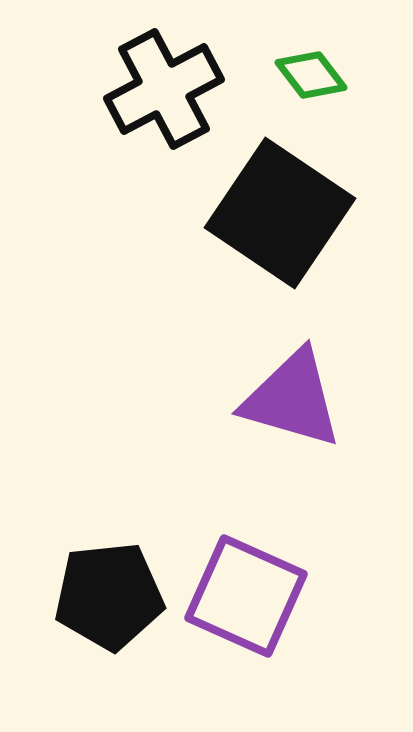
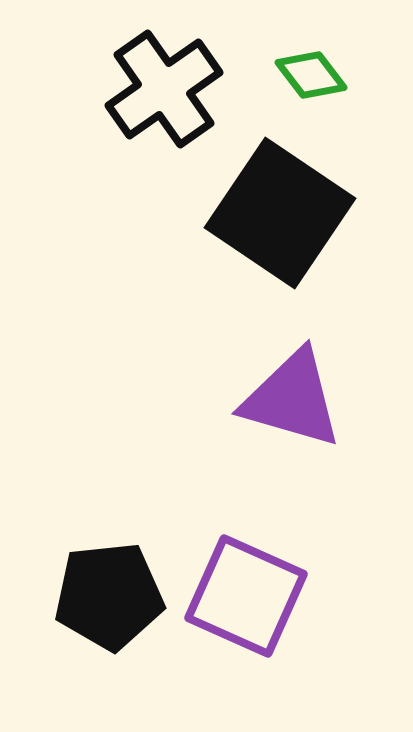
black cross: rotated 7 degrees counterclockwise
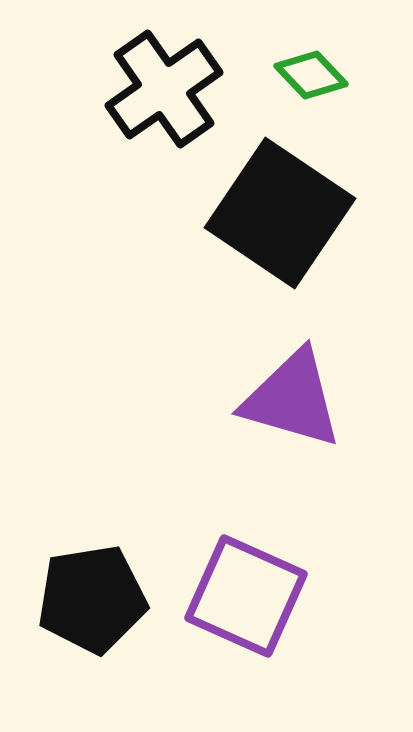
green diamond: rotated 6 degrees counterclockwise
black pentagon: moved 17 px left, 3 px down; rotated 3 degrees counterclockwise
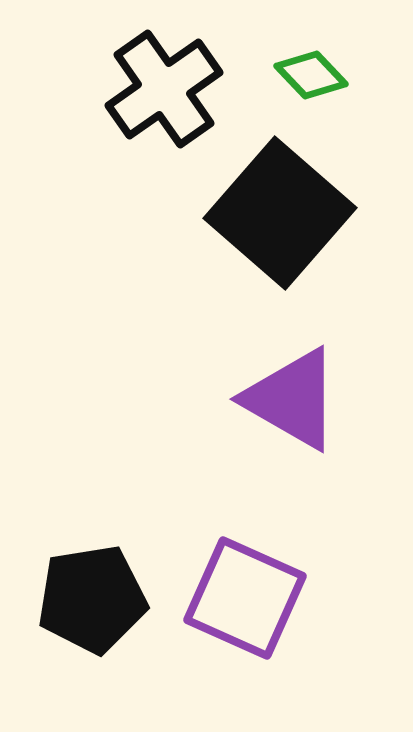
black square: rotated 7 degrees clockwise
purple triangle: rotated 14 degrees clockwise
purple square: moved 1 px left, 2 px down
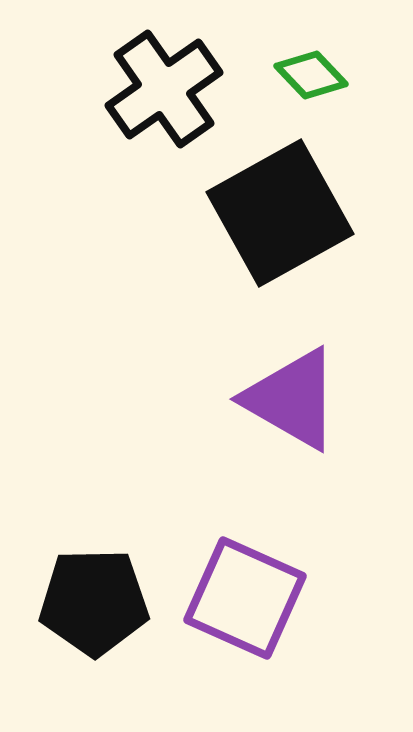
black square: rotated 20 degrees clockwise
black pentagon: moved 2 px right, 3 px down; rotated 8 degrees clockwise
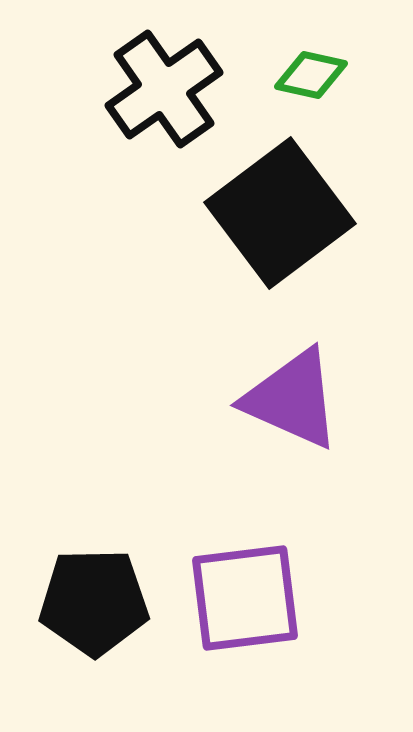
green diamond: rotated 34 degrees counterclockwise
black square: rotated 8 degrees counterclockwise
purple triangle: rotated 6 degrees counterclockwise
purple square: rotated 31 degrees counterclockwise
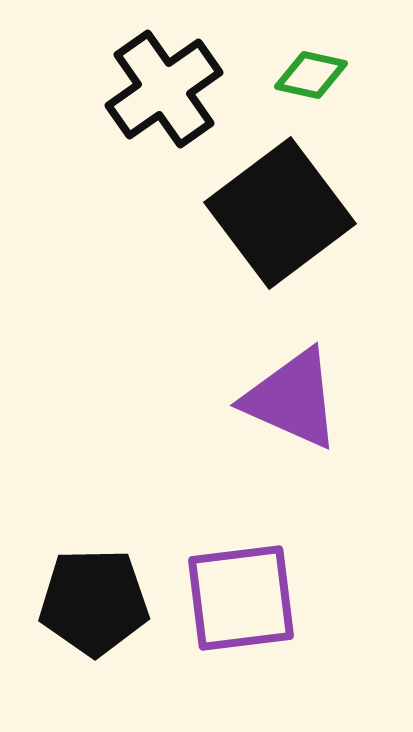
purple square: moved 4 px left
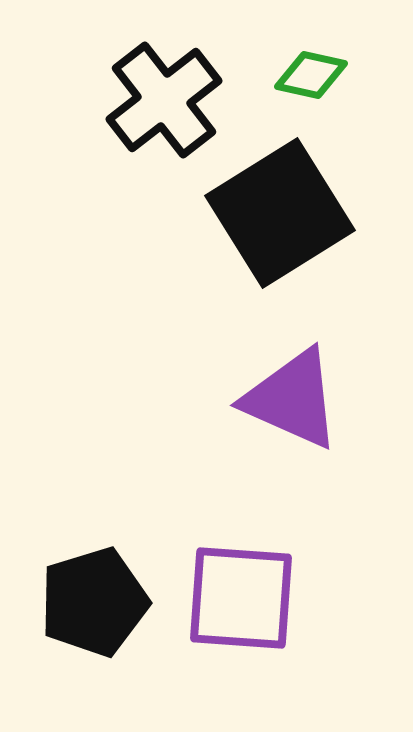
black cross: moved 11 px down; rotated 3 degrees counterclockwise
black square: rotated 5 degrees clockwise
purple square: rotated 11 degrees clockwise
black pentagon: rotated 16 degrees counterclockwise
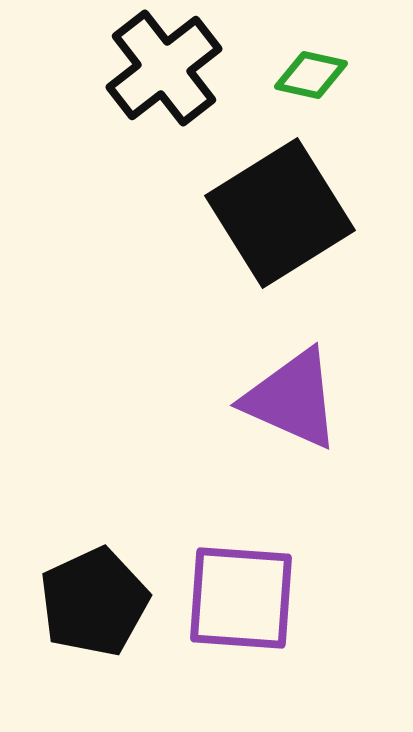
black cross: moved 32 px up
black pentagon: rotated 8 degrees counterclockwise
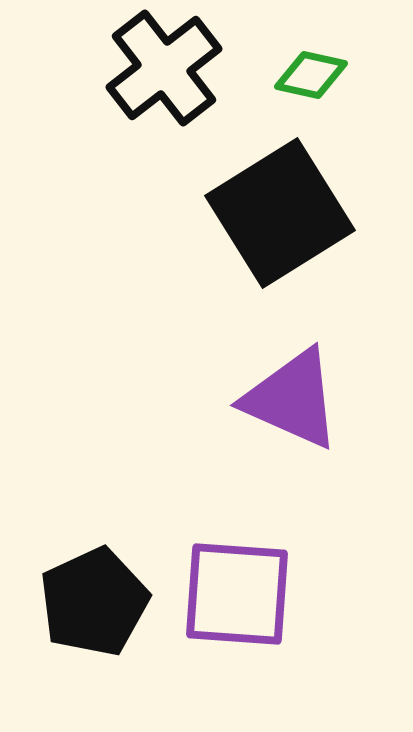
purple square: moved 4 px left, 4 px up
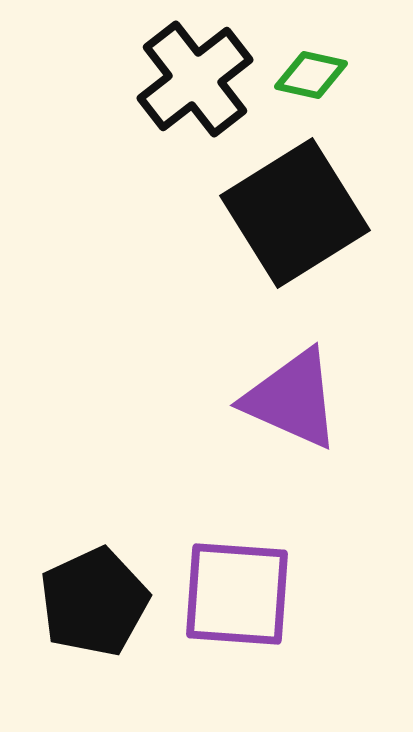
black cross: moved 31 px right, 11 px down
black square: moved 15 px right
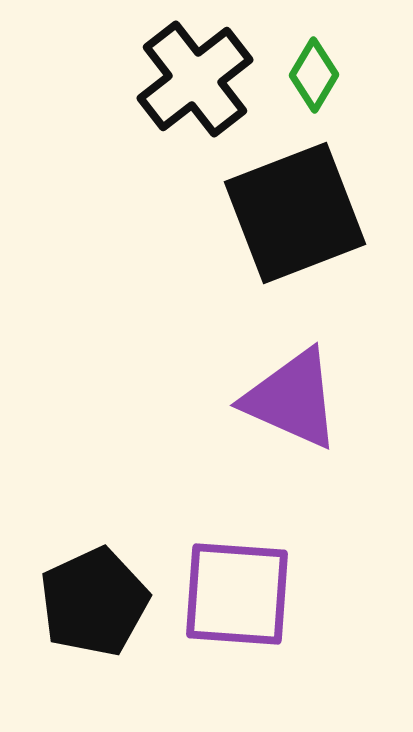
green diamond: moved 3 px right; rotated 72 degrees counterclockwise
black square: rotated 11 degrees clockwise
